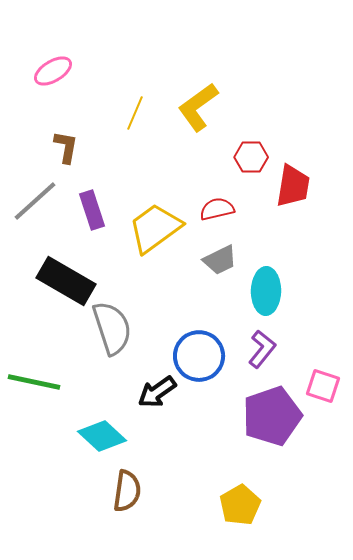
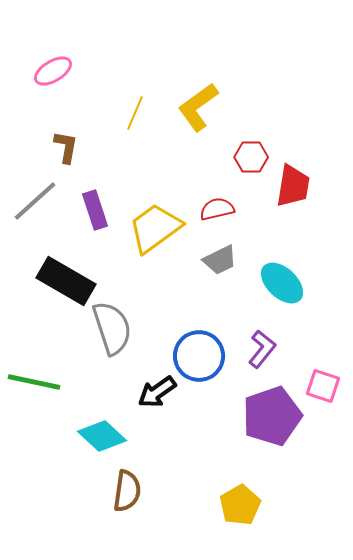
purple rectangle: moved 3 px right
cyan ellipse: moved 16 px right, 8 px up; rotated 48 degrees counterclockwise
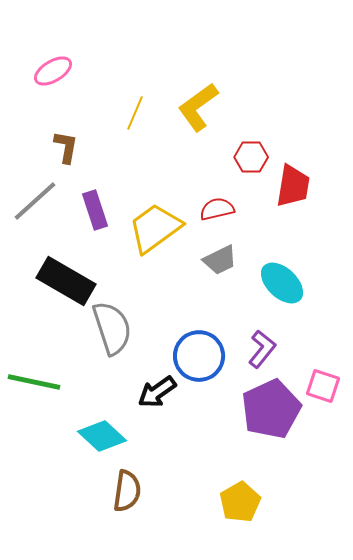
purple pentagon: moved 1 px left, 7 px up; rotated 6 degrees counterclockwise
yellow pentagon: moved 3 px up
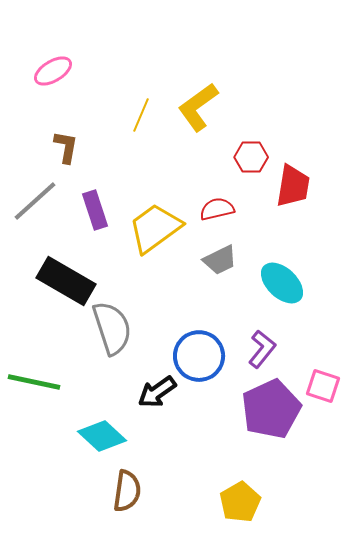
yellow line: moved 6 px right, 2 px down
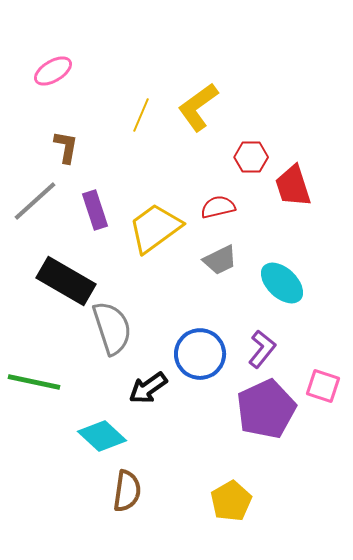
red trapezoid: rotated 153 degrees clockwise
red semicircle: moved 1 px right, 2 px up
blue circle: moved 1 px right, 2 px up
black arrow: moved 9 px left, 4 px up
purple pentagon: moved 5 px left
yellow pentagon: moved 9 px left, 1 px up
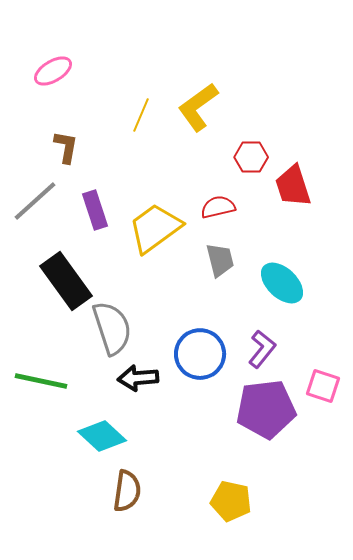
gray trapezoid: rotated 78 degrees counterclockwise
black rectangle: rotated 24 degrees clockwise
green line: moved 7 px right, 1 px up
black arrow: moved 10 px left, 10 px up; rotated 30 degrees clockwise
purple pentagon: rotated 18 degrees clockwise
yellow pentagon: rotated 30 degrees counterclockwise
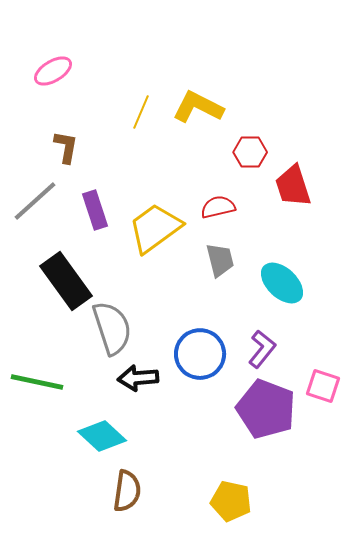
yellow L-shape: rotated 63 degrees clockwise
yellow line: moved 3 px up
red hexagon: moved 1 px left, 5 px up
green line: moved 4 px left, 1 px down
purple pentagon: rotated 28 degrees clockwise
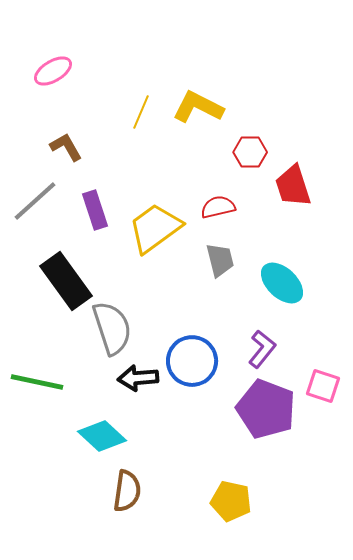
brown L-shape: rotated 40 degrees counterclockwise
blue circle: moved 8 px left, 7 px down
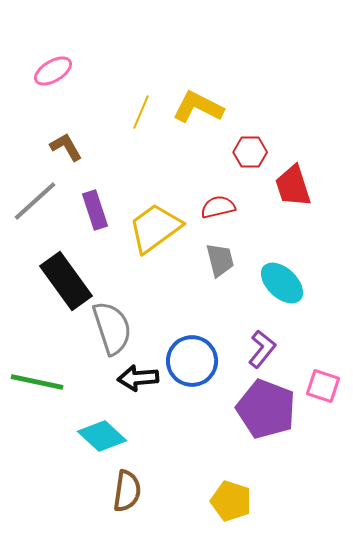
yellow pentagon: rotated 6 degrees clockwise
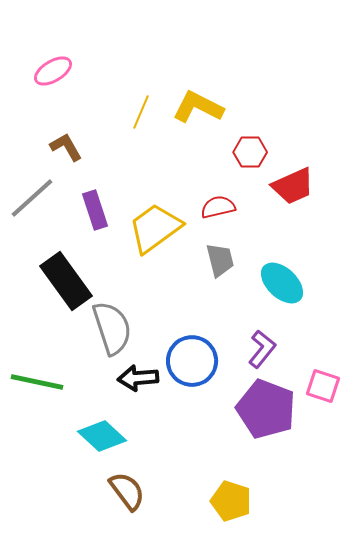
red trapezoid: rotated 96 degrees counterclockwise
gray line: moved 3 px left, 3 px up
brown semicircle: rotated 45 degrees counterclockwise
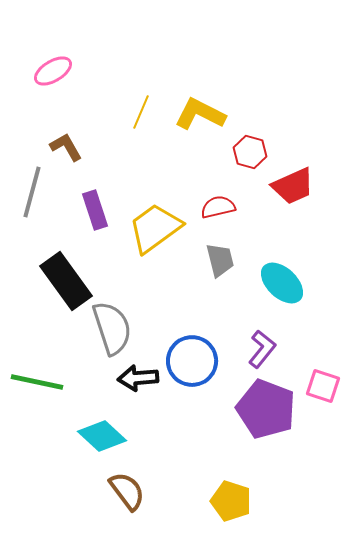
yellow L-shape: moved 2 px right, 7 px down
red hexagon: rotated 16 degrees clockwise
gray line: moved 6 px up; rotated 33 degrees counterclockwise
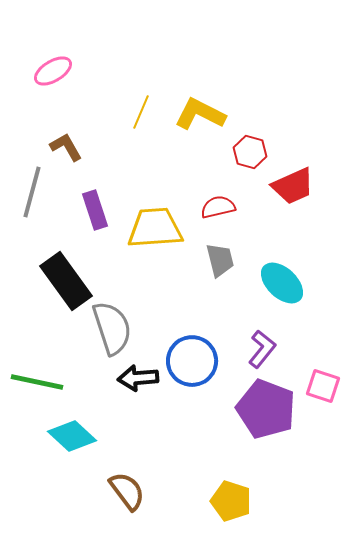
yellow trapezoid: rotated 32 degrees clockwise
cyan diamond: moved 30 px left
